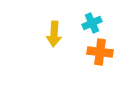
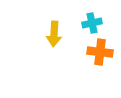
cyan cross: rotated 12 degrees clockwise
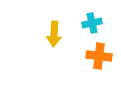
orange cross: moved 1 px left, 4 px down
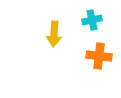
cyan cross: moved 3 px up
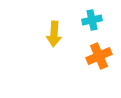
orange cross: rotated 30 degrees counterclockwise
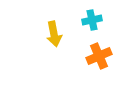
yellow arrow: rotated 15 degrees counterclockwise
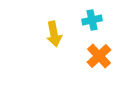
orange cross: rotated 20 degrees counterclockwise
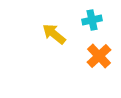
yellow arrow: rotated 140 degrees clockwise
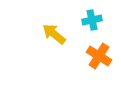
orange cross: rotated 15 degrees counterclockwise
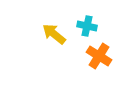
cyan cross: moved 5 px left, 6 px down; rotated 24 degrees clockwise
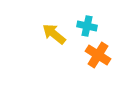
orange cross: moved 1 px left, 1 px up
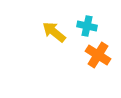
yellow arrow: moved 2 px up
